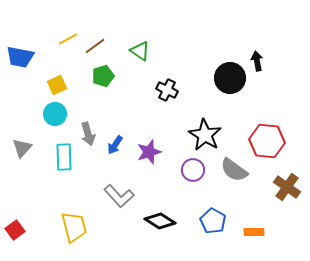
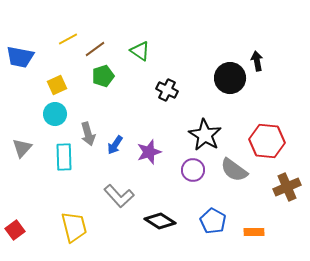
brown line: moved 3 px down
brown cross: rotated 32 degrees clockwise
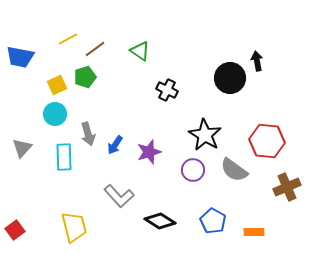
green pentagon: moved 18 px left, 1 px down
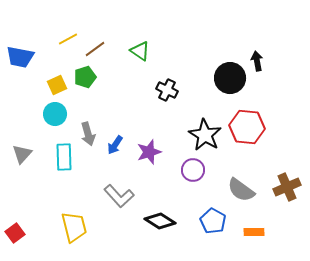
red hexagon: moved 20 px left, 14 px up
gray triangle: moved 6 px down
gray semicircle: moved 7 px right, 20 px down
red square: moved 3 px down
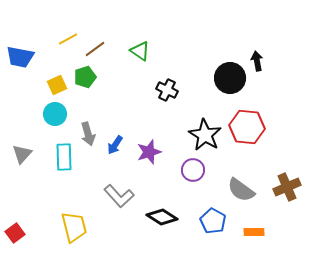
black diamond: moved 2 px right, 4 px up
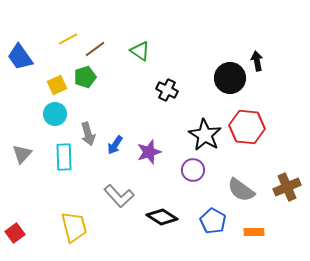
blue trapezoid: rotated 44 degrees clockwise
